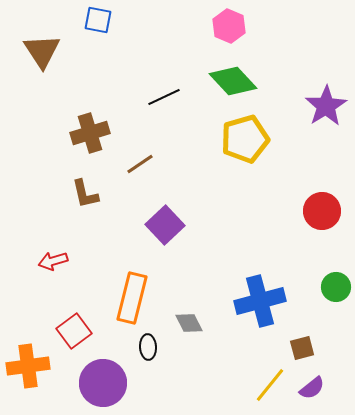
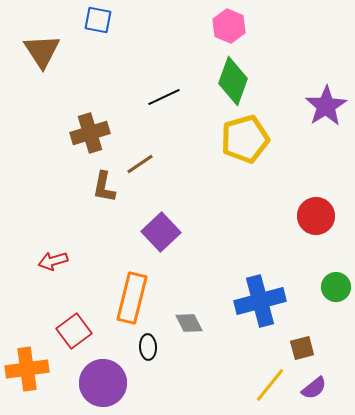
green diamond: rotated 63 degrees clockwise
brown L-shape: moved 19 px right, 7 px up; rotated 24 degrees clockwise
red circle: moved 6 px left, 5 px down
purple square: moved 4 px left, 7 px down
orange cross: moved 1 px left, 3 px down
purple semicircle: moved 2 px right
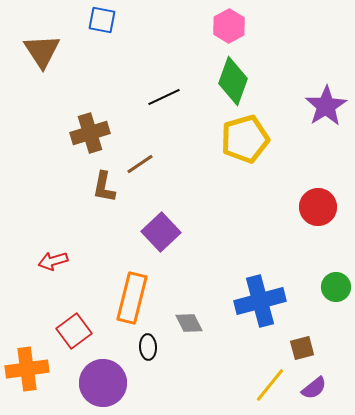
blue square: moved 4 px right
pink hexagon: rotated 8 degrees clockwise
red circle: moved 2 px right, 9 px up
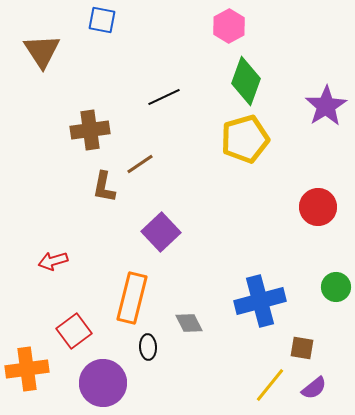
green diamond: moved 13 px right
brown cross: moved 3 px up; rotated 9 degrees clockwise
brown square: rotated 25 degrees clockwise
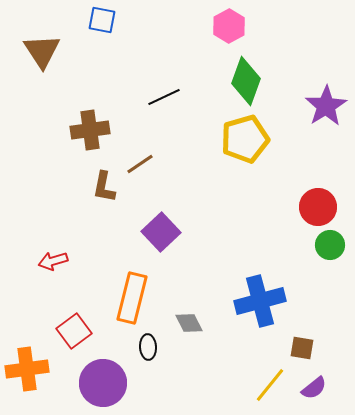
green circle: moved 6 px left, 42 px up
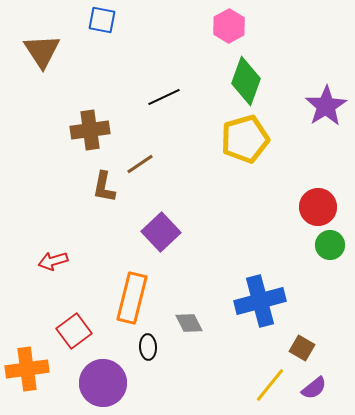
brown square: rotated 20 degrees clockwise
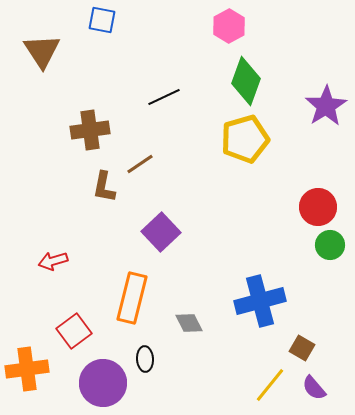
black ellipse: moved 3 px left, 12 px down
purple semicircle: rotated 88 degrees clockwise
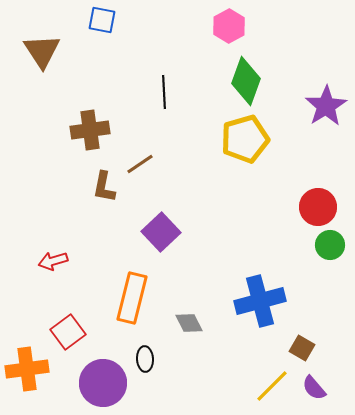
black line: moved 5 px up; rotated 68 degrees counterclockwise
red square: moved 6 px left, 1 px down
yellow line: moved 2 px right, 1 px down; rotated 6 degrees clockwise
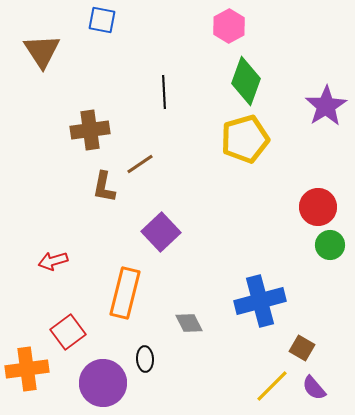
orange rectangle: moved 7 px left, 5 px up
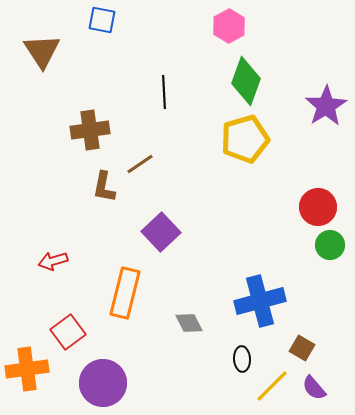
black ellipse: moved 97 px right
